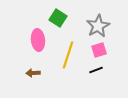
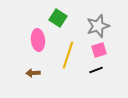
gray star: rotated 10 degrees clockwise
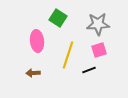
gray star: moved 2 px up; rotated 15 degrees clockwise
pink ellipse: moved 1 px left, 1 px down
black line: moved 7 px left
